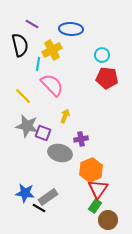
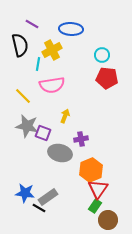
pink semicircle: rotated 125 degrees clockwise
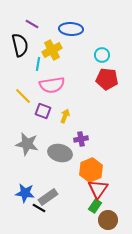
red pentagon: moved 1 px down
gray star: moved 18 px down
purple square: moved 22 px up
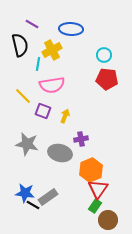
cyan circle: moved 2 px right
black line: moved 6 px left, 3 px up
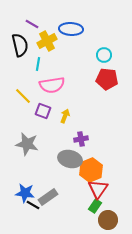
yellow cross: moved 5 px left, 9 px up
gray ellipse: moved 10 px right, 6 px down
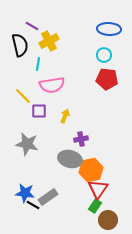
purple line: moved 2 px down
blue ellipse: moved 38 px right
yellow cross: moved 2 px right
purple square: moved 4 px left; rotated 21 degrees counterclockwise
orange hexagon: rotated 10 degrees clockwise
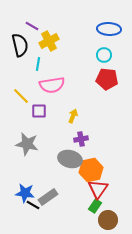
yellow line: moved 2 px left
yellow arrow: moved 8 px right
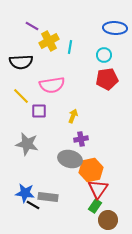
blue ellipse: moved 6 px right, 1 px up
black semicircle: moved 1 px right, 17 px down; rotated 100 degrees clockwise
cyan line: moved 32 px right, 17 px up
red pentagon: rotated 15 degrees counterclockwise
gray rectangle: rotated 42 degrees clockwise
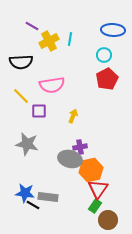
blue ellipse: moved 2 px left, 2 px down
cyan line: moved 8 px up
red pentagon: rotated 20 degrees counterclockwise
purple cross: moved 1 px left, 8 px down
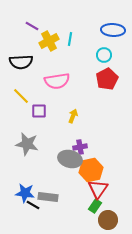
pink semicircle: moved 5 px right, 4 px up
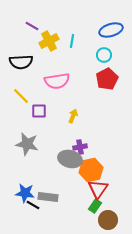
blue ellipse: moved 2 px left; rotated 20 degrees counterclockwise
cyan line: moved 2 px right, 2 px down
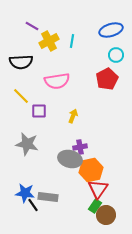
cyan circle: moved 12 px right
black line: rotated 24 degrees clockwise
brown circle: moved 2 px left, 5 px up
